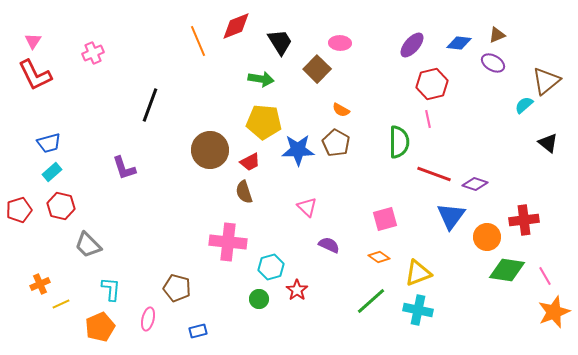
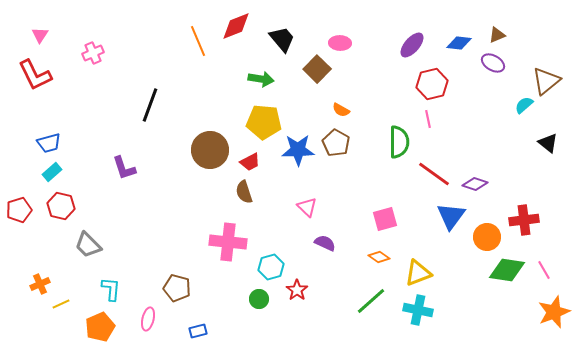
pink triangle at (33, 41): moved 7 px right, 6 px up
black trapezoid at (280, 42): moved 2 px right, 3 px up; rotated 8 degrees counterclockwise
red line at (434, 174): rotated 16 degrees clockwise
purple semicircle at (329, 245): moved 4 px left, 2 px up
pink line at (545, 276): moved 1 px left, 6 px up
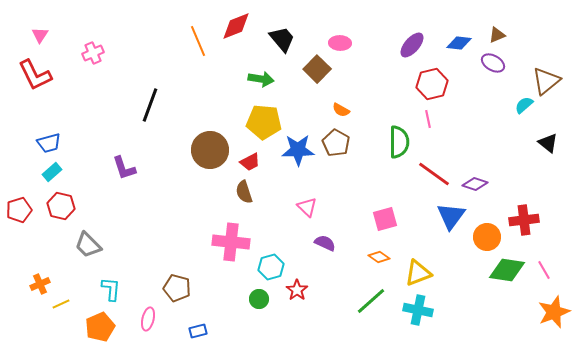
pink cross at (228, 242): moved 3 px right
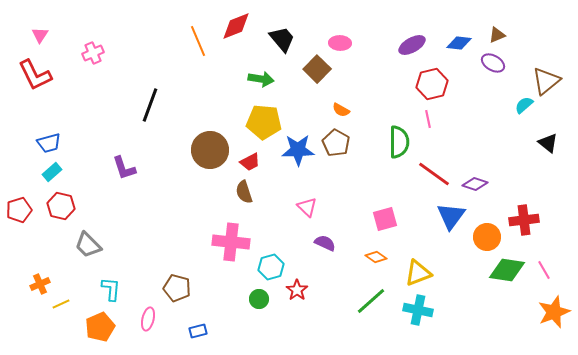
purple ellipse at (412, 45): rotated 20 degrees clockwise
orange diamond at (379, 257): moved 3 px left
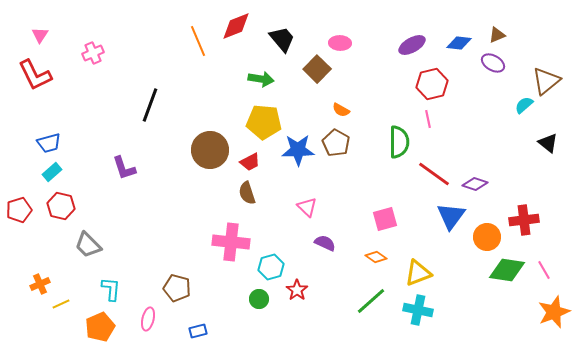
brown semicircle at (244, 192): moved 3 px right, 1 px down
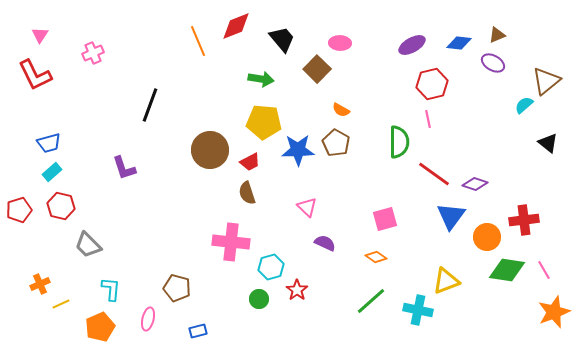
yellow triangle at (418, 273): moved 28 px right, 8 px down
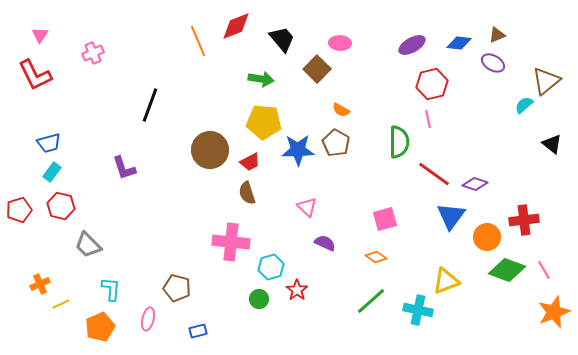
black triangle at (548, 143): moved 4 px right, 1 px down
cyan rectangle at (52, 172): rotated 12 degrees counterclockwise
green diamond at (507, 270): rotated 12 degrees clockwise
